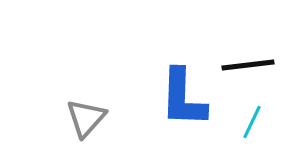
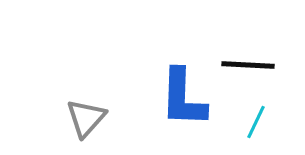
black line: rotated 10 degrees clockwise
cyan line: moved 4 px right
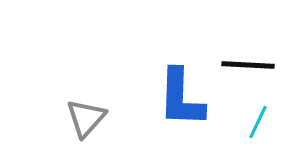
blue L-shape: moved 2 px left
cyan line: moved 2 px right
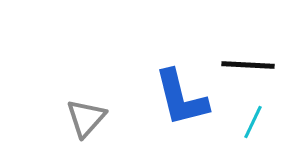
blue L-shape: rotated 16 degrees counterclockwise
cyan line: moved 5 px left
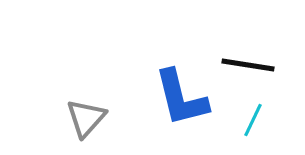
black line: rotated 6 degrees clockwise
cyan line: moved 2 px up
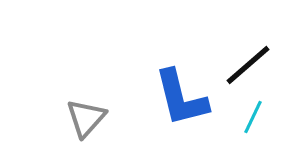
black line: rotated 50 degrees counterclockwise
cyan line: moved 3 px up
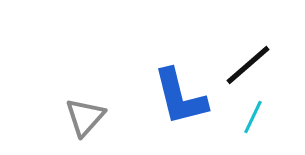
blue L-shape: moved 1 px left, 1 px up
gray triangle: moved 1 px left, 1 px up
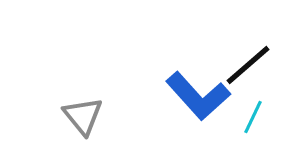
blue L-shape: moved 18 px right, 1 px up; rotated 28 degrees counterclockwise
gray triangle: moved 2 px left, 1 px up; rotated 21 degrees counterclockwise
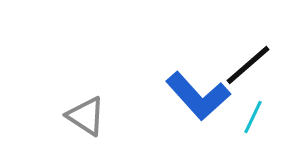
gray triangle: moved 3 px right; rotated 18 degrees counterclockwise
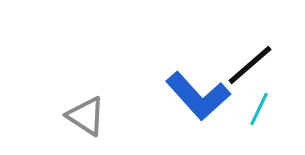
black line: moved 2 px right
cyan line: moved 6 px right, 8 px up
